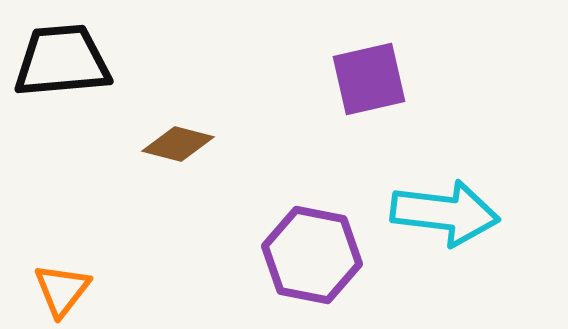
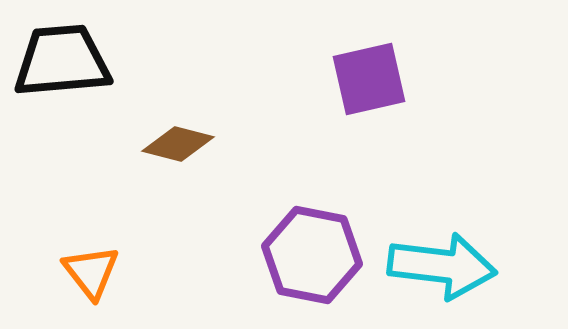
cyan arrow: moved 3 px left, 53 px down
orange triangle: moved 29 px right, 18 px up; rotated 16 degrees counterclockwise
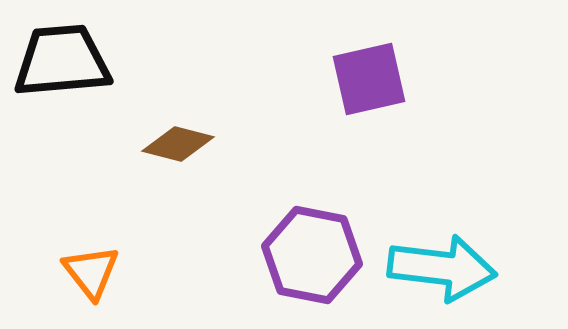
cyan arrow: moved 2 px down
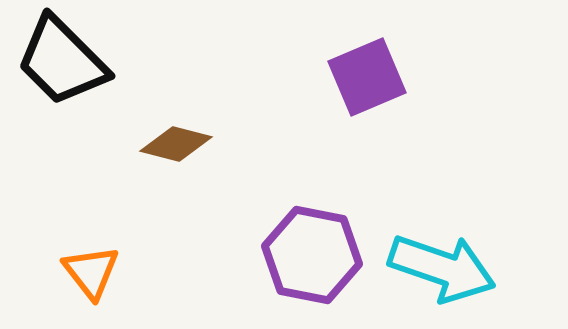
black trapezoid: rotated 130 degrees counterclockwise
purple square: moved 2 px left, 2 px up; rotated 10 degrees counterclockwise
brown diamond: moved 2 px left
cyan arrow: rotated 12 degrees clockwise
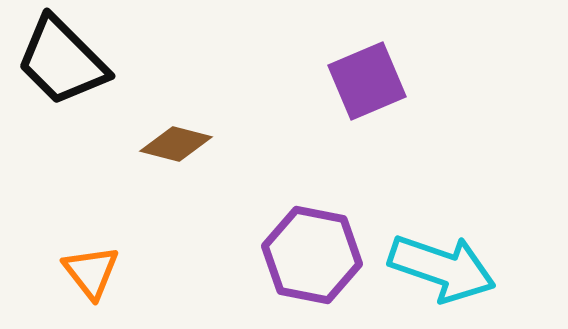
purple square: moved 4 px down
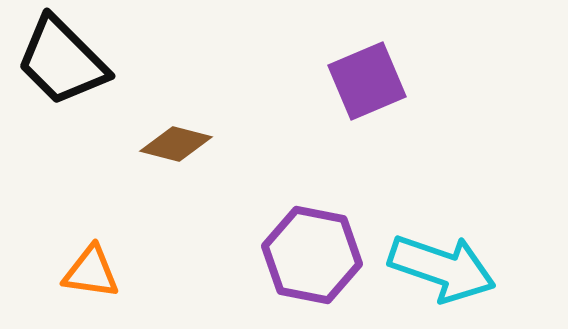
orange triangle: rotated 44 degrees counterclockwise
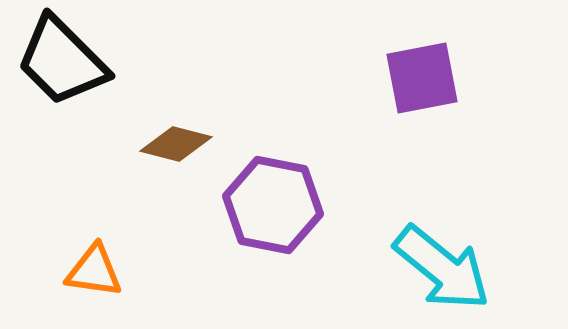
purple square: moved 55 px right, 3 px up; rotated 12 degrees clockwise
purple hexagon: moved 39 px left, 50 px up
cyan arrow: rotated 20 degrees clockwise
orange triangle: moved 3 px right, 1 px up
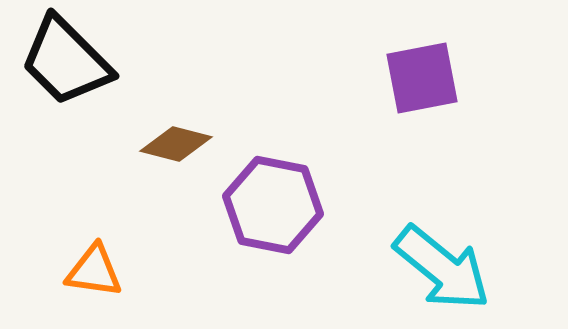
black trapezoid: moved 4 px right
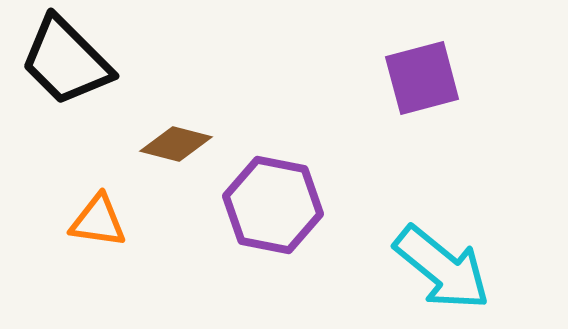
purple square: rotated 4 degrees counterclockwise
orange triangle: moved 4 px right, 50 px up
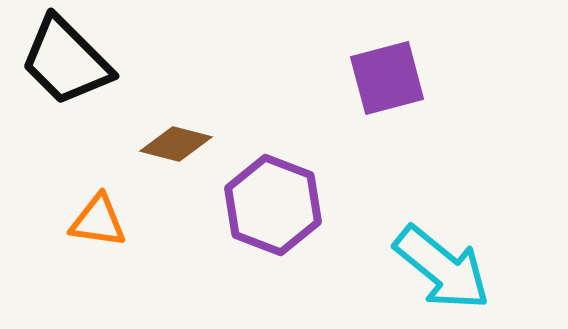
purple square: moved 35 px left
purple hexagon: rotated 10 degrees clockwise
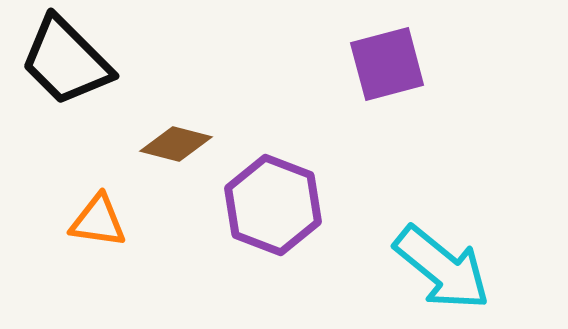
purple square: moved 14 px up
